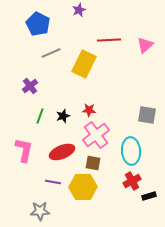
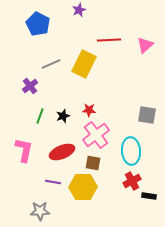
gray line: moved 11 px down
black rectangle: rotated 24 degrees clockwise
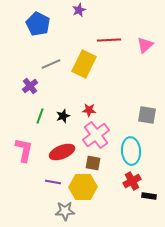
gray star: moved 25 px right
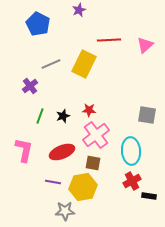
yellow hexagon: rotated 8 degrees counterclockwise
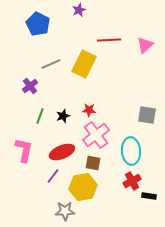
purple line: moved 6 px up; rotated 63 degrees counterclockwise
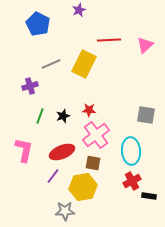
purple cross: rotated 21 degrees clockwise
gray square: moved 1 px left
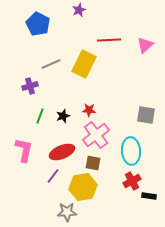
gray star: moved 2 px right, 1 px down
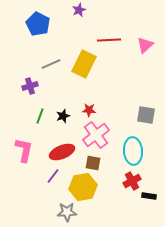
cyan ellipse: moved 2 px right
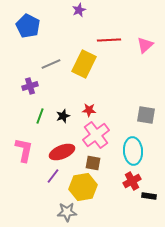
blue pentagon: moved 10 px left, 2 px down
